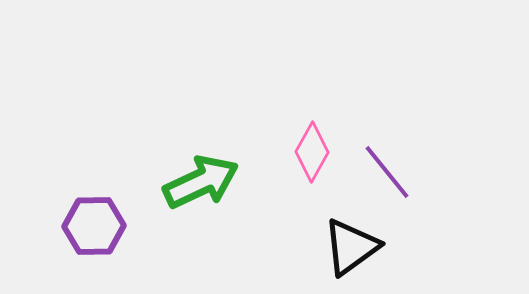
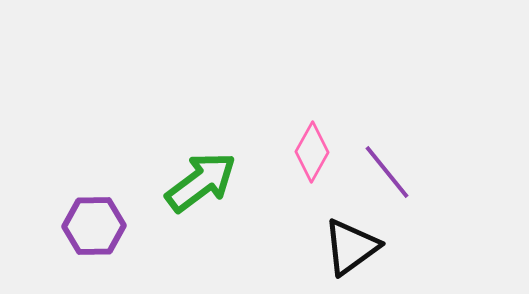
green arrow: rotated 12 degrees counterclockwise
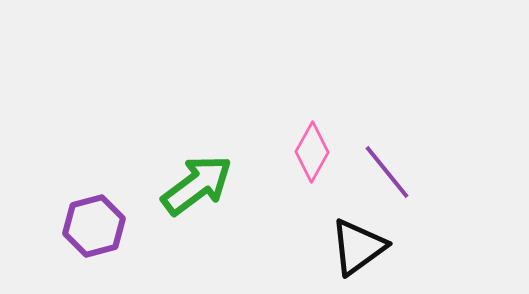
green arrow: moved 4 px left, 3 px down
purple hexagon: rotated 14 degrees counterclockwise
black triangle: moved 7 px right
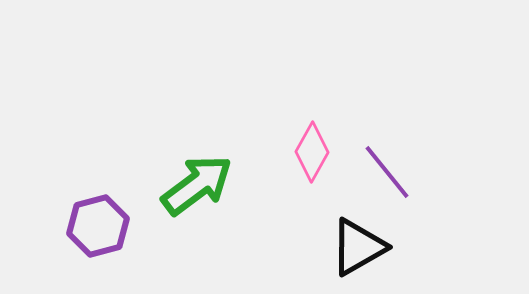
purple hexagon: moved 4 px right
black triangle: rotated 6 degrees clockwise
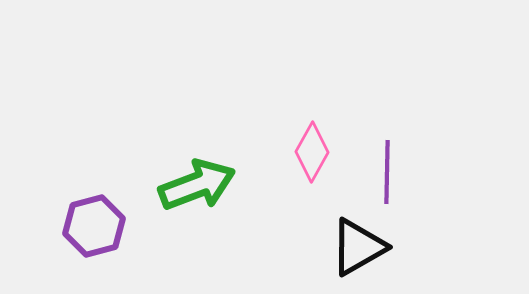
purple line: rotated 40 degrees clockwise
green arrow: rotated 16 degrees clockwise
purple hexagon: moved 4 px left
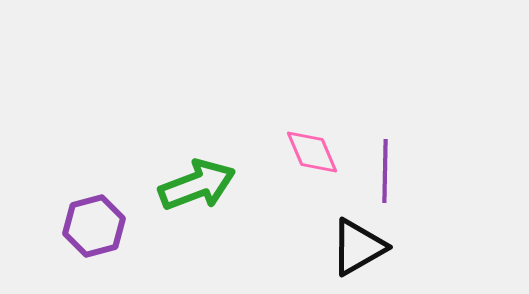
pink diamond: rotated 52 degrees counterclockwise
purple line: moved 2 px left, 1 px up
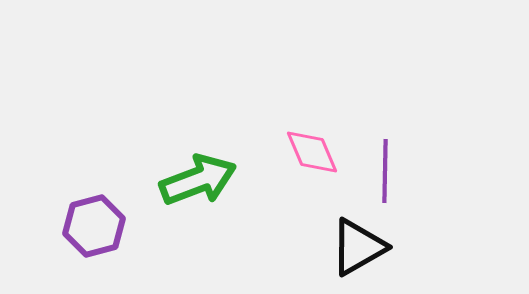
green arrow: moved 1 px right, 5 px up
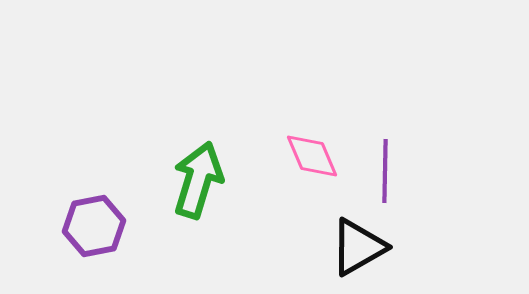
pink diamond: moved 4 px down
green arrow: rotated 52 degrees counterclockwise
purple hexagon: rotated 4 degrees clockwise
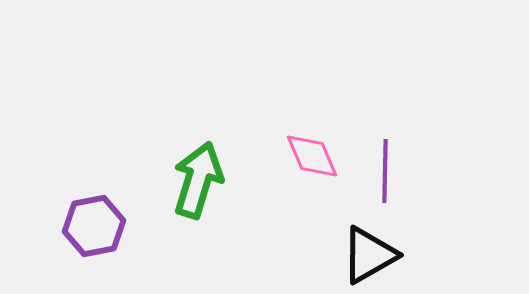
black triangle: moved 11 px right, 8 px down
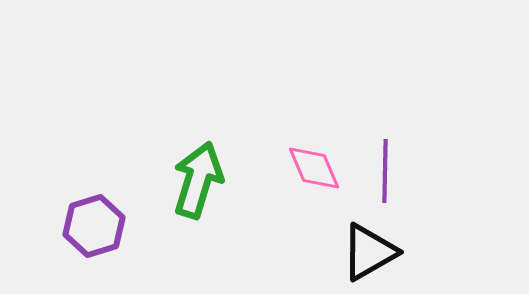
pink diamond: moved 2 px right, 12 px down
purple hexagon: rotated 6 degrees counterclockwise
black triangle: moved 3 px up
